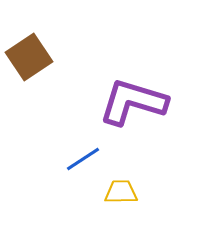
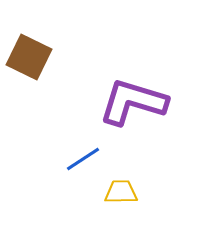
brown square: rotated 30 degrees counterclockwise
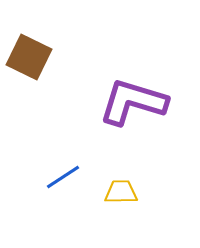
blue line: moved 20 px left, 18 px down
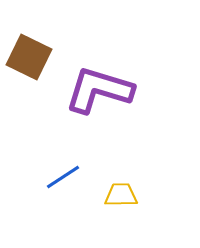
purple L-shape: moved 34 px left, 12 px up
yellow trapezoid: moved 3 px down
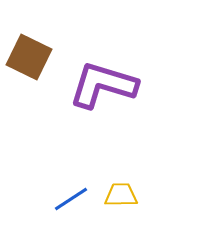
purple L-shape: moved 4 px right, 5 px up
blue line: moved 8 px right, 22 px down
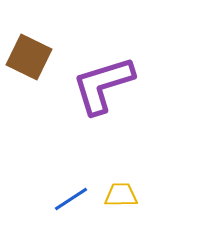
purple L-shape: rotated 34 degrees counterclockwise
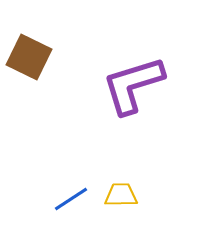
purple L-shape: moved 30 px right
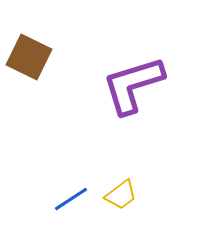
yellow trapezoid: rotated 144 degrees clockwise
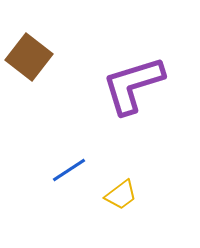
brown square: rotated 12 degrees clockwise
blue line: moved 2 px left, 29 px up
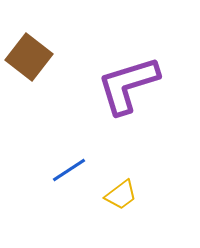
purple L-shape: moved 5 px left
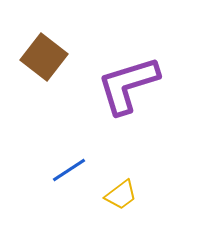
brown square: moved 15 px right
